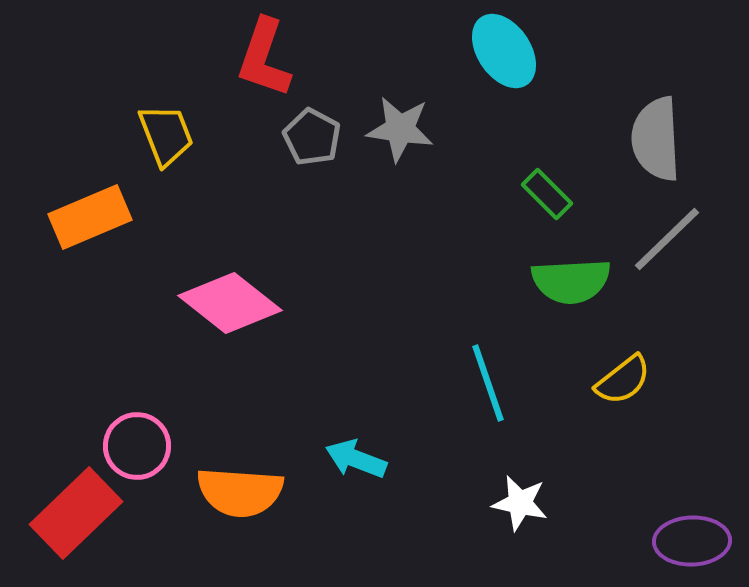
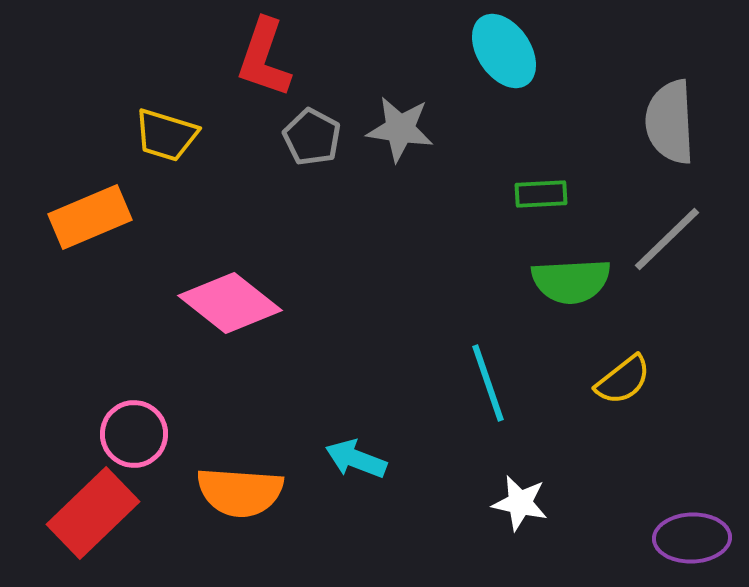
yellow trapezoid: rotated 128 degrees clockwise
gray semicircle: moved 14 px right, 17 px up
green rectangle: moved 6 px left; rotated 48 degrees counterclockwise
pink circle: moved 3 px left, 12 px up
red rectangle: moved 17 px right
purple ellipse: moved 3 px up
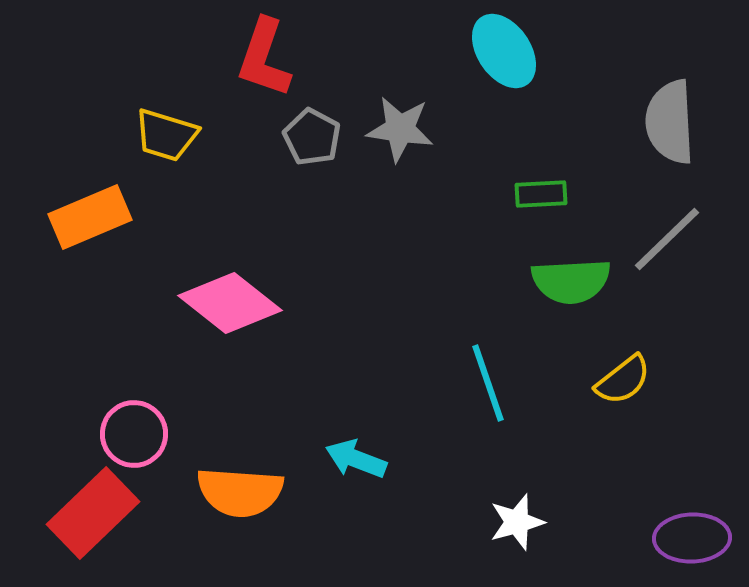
white star: moved 3 px left, 19 px down; rotated 28 degrees counterclockwise
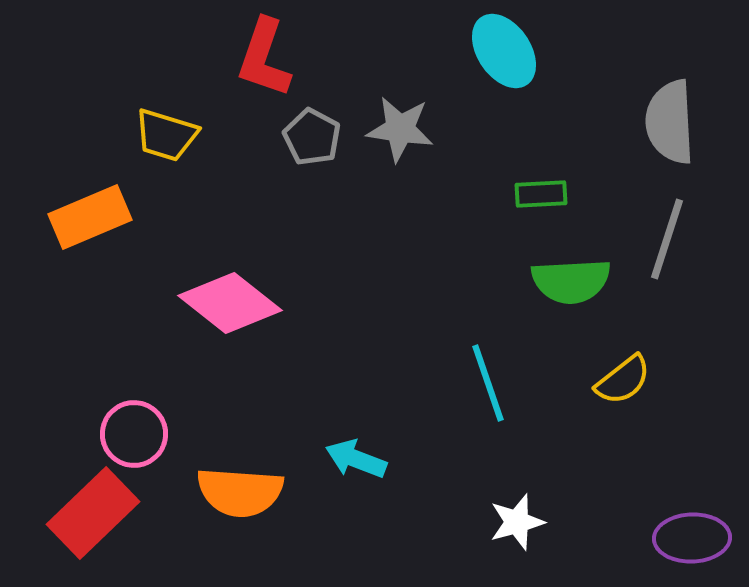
gray line: rotated 28 degrees counterclockwise
